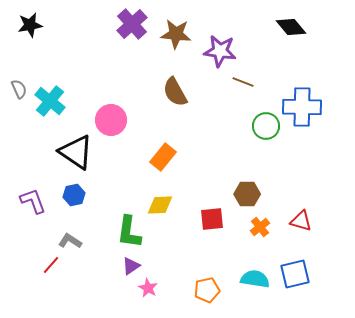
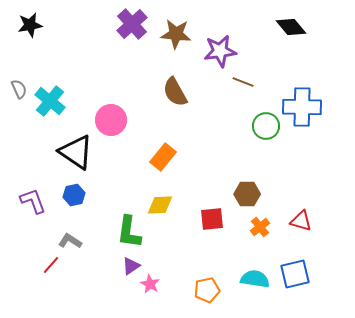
purple star: rotated 16 degrees counterclockwise
pink star: moved 2 px right, 4 px up
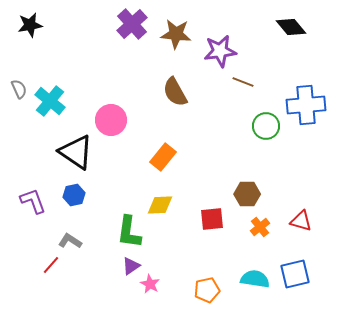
blue cross: moved 4 px right, 2 px up; rotated 6 degrees counterclockwise
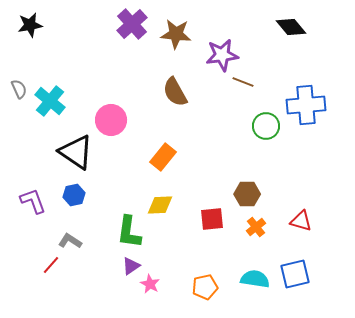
purple star: moved 2 px right, 4 px down
orange cross: moved 4 px left
orange pentagon: moved 2 px left, 3 px up
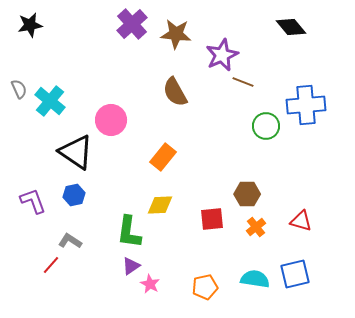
purple star: rotated 16 degrees counterclockwise
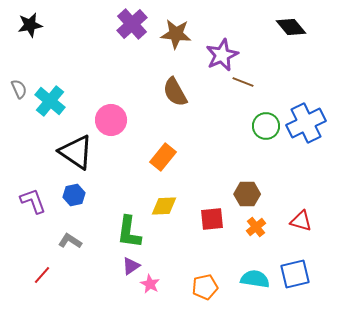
blue cross: moved 18 px down; rotated 21 degrees counterclockwise
yellow diamond: moved 4 px right, 1 px down
red line: moved 9 px left, 10 px down
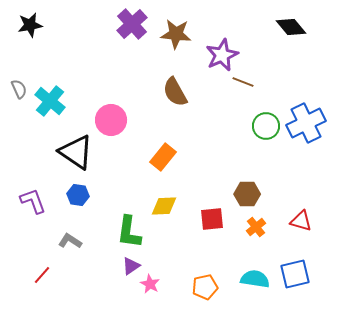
blue hexagon: moved 4 px right; rotated 20 degrees clockwise
